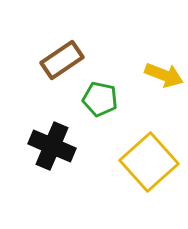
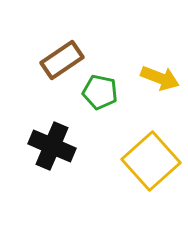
yellow arrow: moved 4 px left, 3 px down
green pentagon: moved 7 px up
yellow square: moved 2 px right, 1 px up
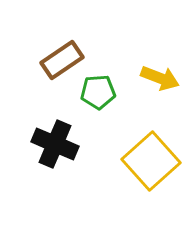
green pentagon: moved 2 px left; rotated 16 degrees counterclockwise
black cross: moved 3 px right, 2 px up
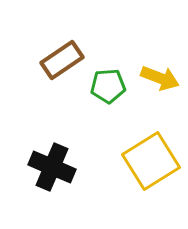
green pentagon: moved 10 px right, 6 px up
black cross: moved 3 px left, 23 px down
yellow square: rotated 10 degrees clockwise
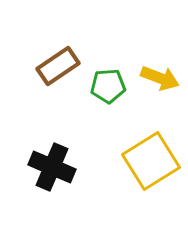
brown rectangle: moved 4 px left, 6 px down
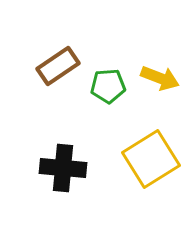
yellow square: moved 2 px up
black cross: moved 11 px right, 1 px down; rotated 18 degrees counterclockwise
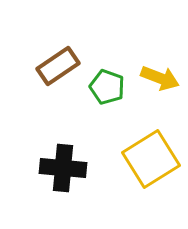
green pentagon: moved 1 px left, 1 px down; rotated 24 degrees clockwise
